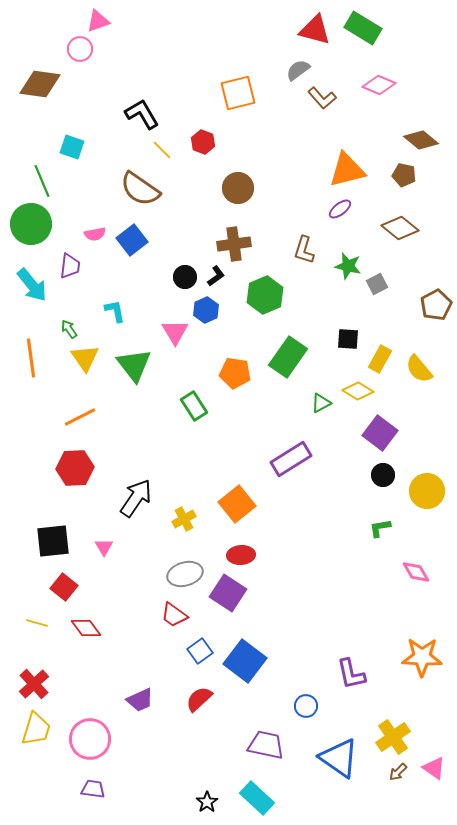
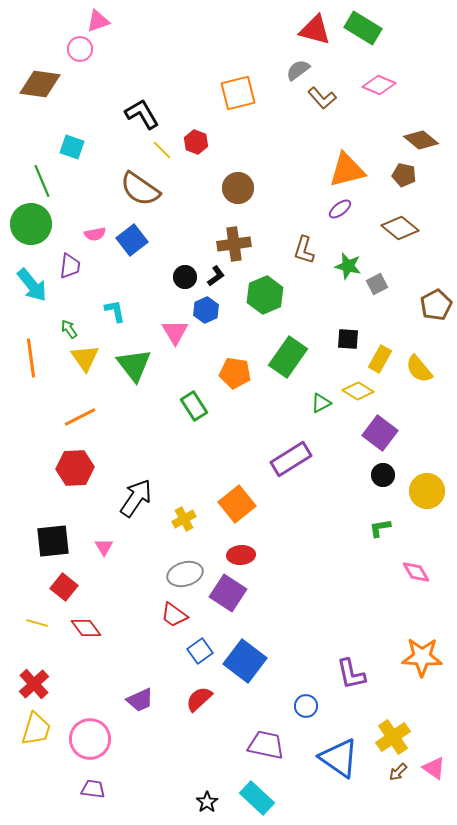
red hexagon at (203, 142): moved 7 px left
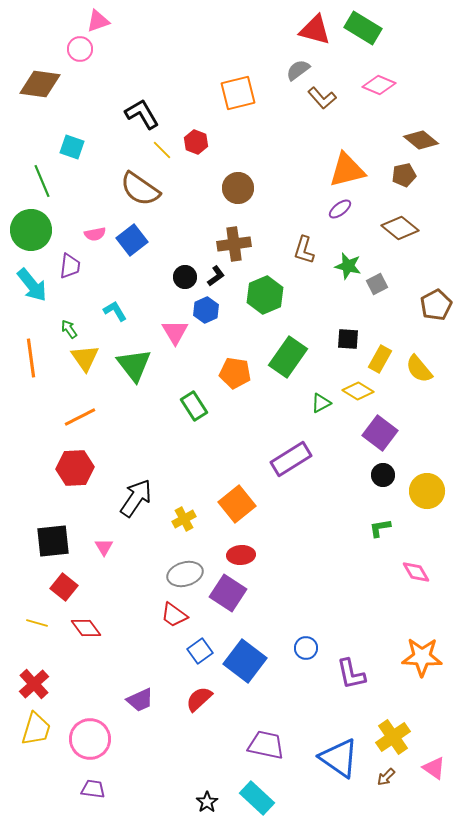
brown pentagon at (404, 175): rotated 25 degrees counterclockwise
green circle at (31, 224): moved 6 px down
cyan L-shape at (115, 311): rotated 20 degrees counterclockwise
blue circle at (306, 706): moved 58 px up
brown arrow at (398, 772): moved 12 px left, 5 px down
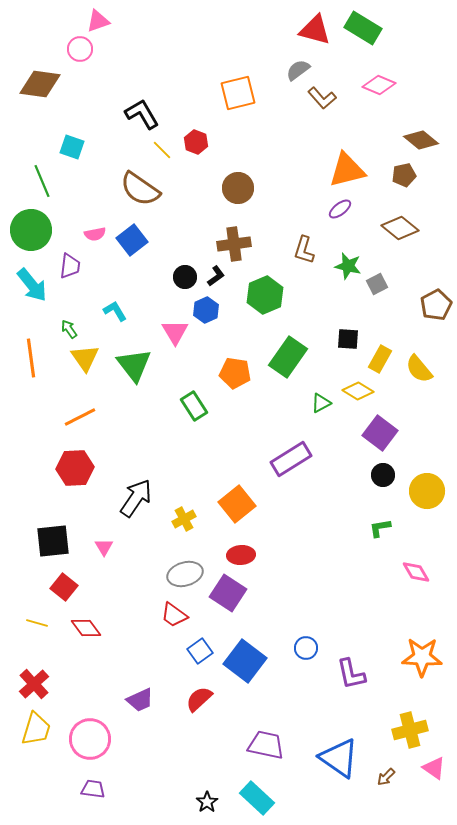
yellow cross at (393, 737): moved 17 px right, 7 px up; rotated 20 degrees clockwise
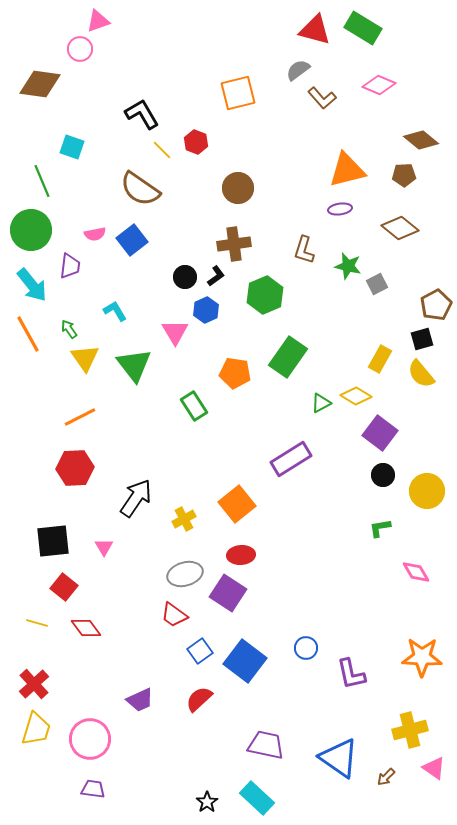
brown pentagon at (404, 175): rotated 10 degrees clockwise
purple ellipse at (340, 209): rotated 30 degrees clockwise
black square at (348, 339): moved 74 px right; rotated 20 degrees counterclockwise
orange line at (31, 358): moved 3 px left, 24 px up; rotated 21 degrees counterclockwise
yellow semicircle at (419, 369): moved 2 px right, 5 px down
yellow diamond at (358, 391): moved 2 px left, 5 px down
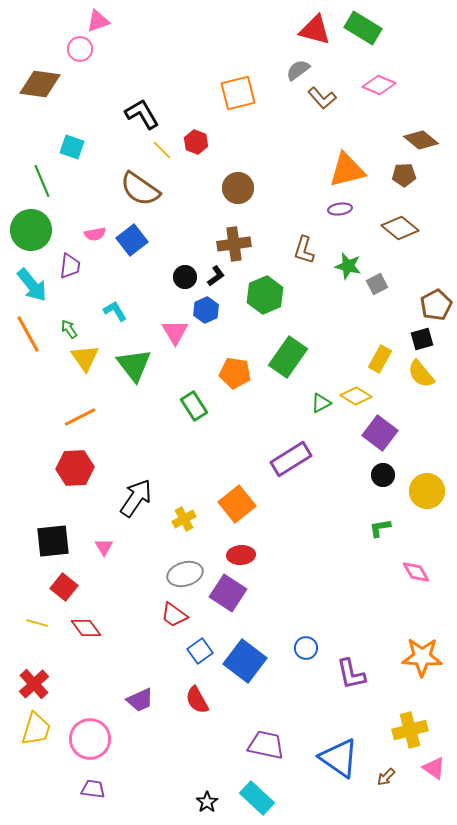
red semicircle at (199, 699): moved 2 px left, 1 px down; rotated 76 degrees counterclockwise
